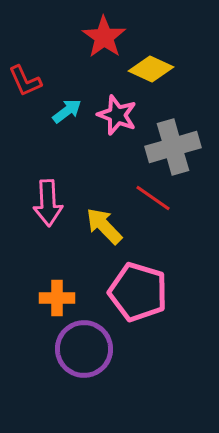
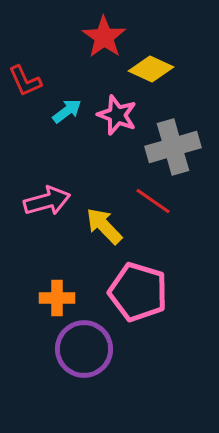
red line: moved 3 px down
pink arrow: moved 1 px left, 2 px up; rotated 102 degrees counterclockwise
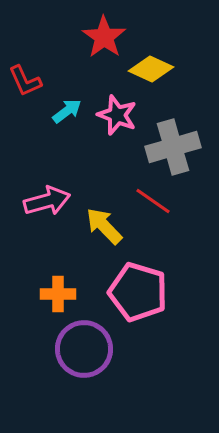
orange cross: moved 1 px right, 4 px up
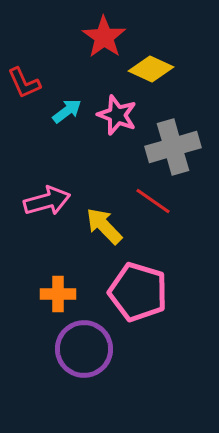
red L-shape: moved 1 px left, 2 px down
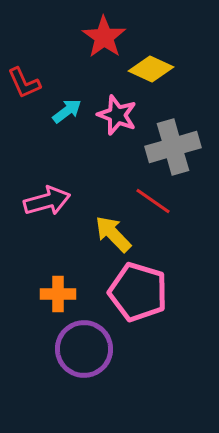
yellow arrow: moved 9 px right, 8 px down
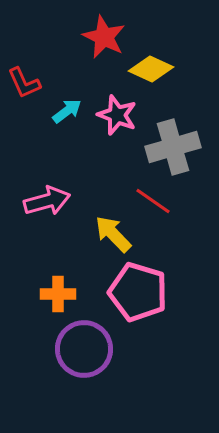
red star: rotated 9 degrees counterclockwise
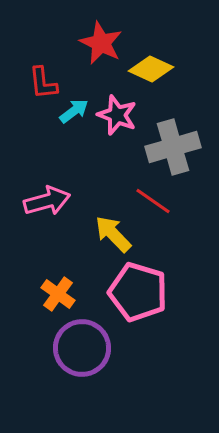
red star: moved 3 px left, 6 px down
red L-shape: moved 19 px right; rotated 18 degrees clockwise
cyan arrow: moved 7 px right
orange cross: rotated 36 degrees clockwise
purple circle: moved 2 px left, 1 px up
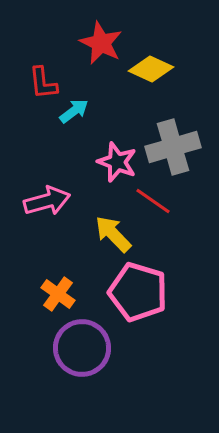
pink star: moved 47 px down
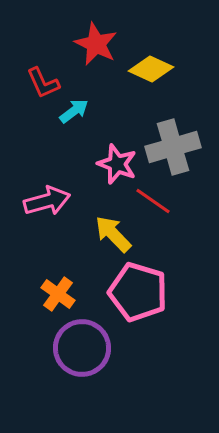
red star: moved 5 px left, 1 px down
red L-shape: rotated 18 degrees counterclockwise
pink star: moved 2 px down
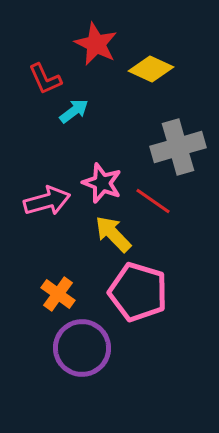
red L-shape: moved 2 px right, 4 px up
gray cross: moved 5 px right
pink star: moved 15 px left, 19 px down
